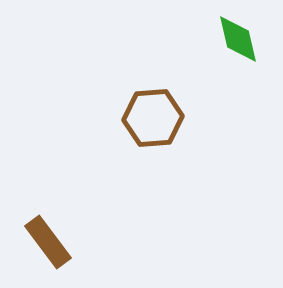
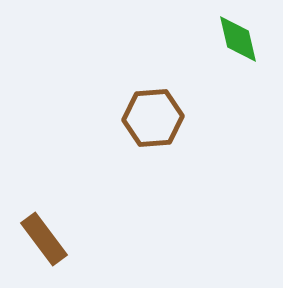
brown rectangle: moved 4 px left, 3 px up
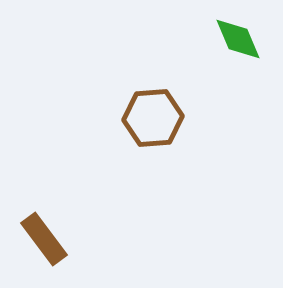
green diamond: rotated 10 degrees counterclockwise
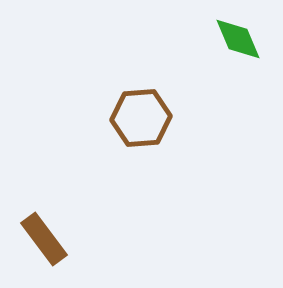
brown hexagon: moved 12 px left
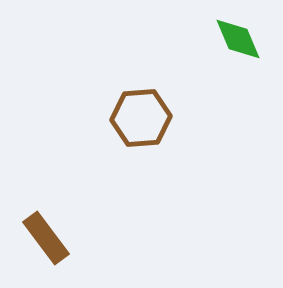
brown rectangle: moved 2 px right, 1 px up
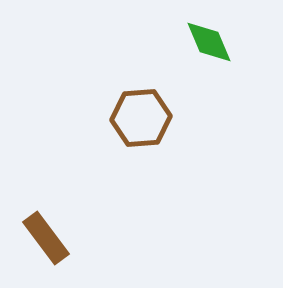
green diamond: moved 29 px left, 3 px down
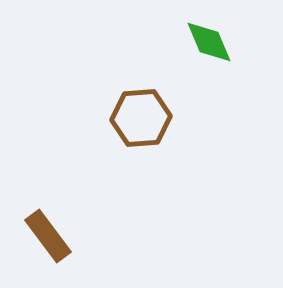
brown rectangle: moved 2 px right, 2 px up
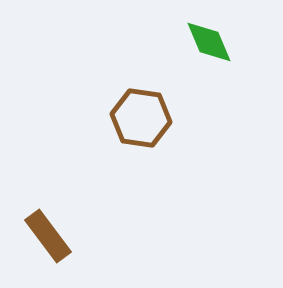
brown hexagon: rotated 12 degrees clockwise
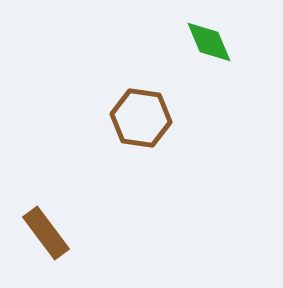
brown rectangle: moved 2 px left, 3 px up
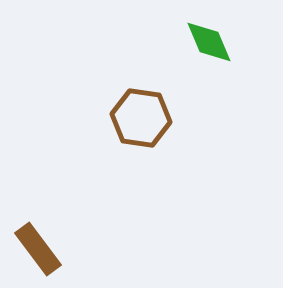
brown rectangle: moved 8 px left, 16 px down
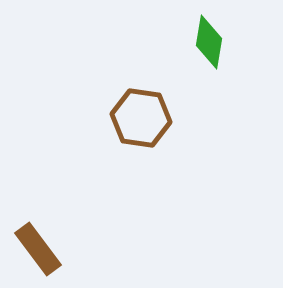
green diamond: rotated 32 degrees clockwise
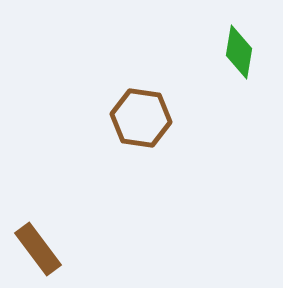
green diamond: moved 30 px right, 10 px down
